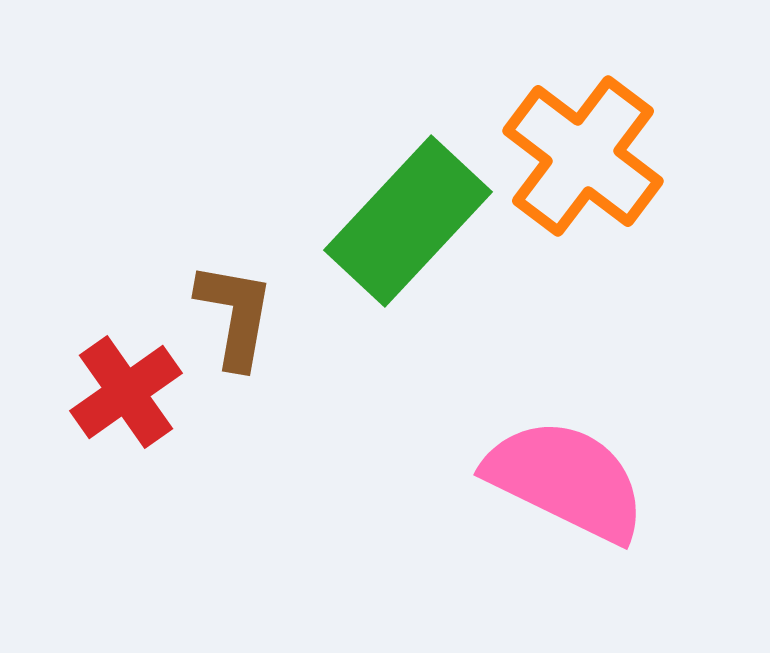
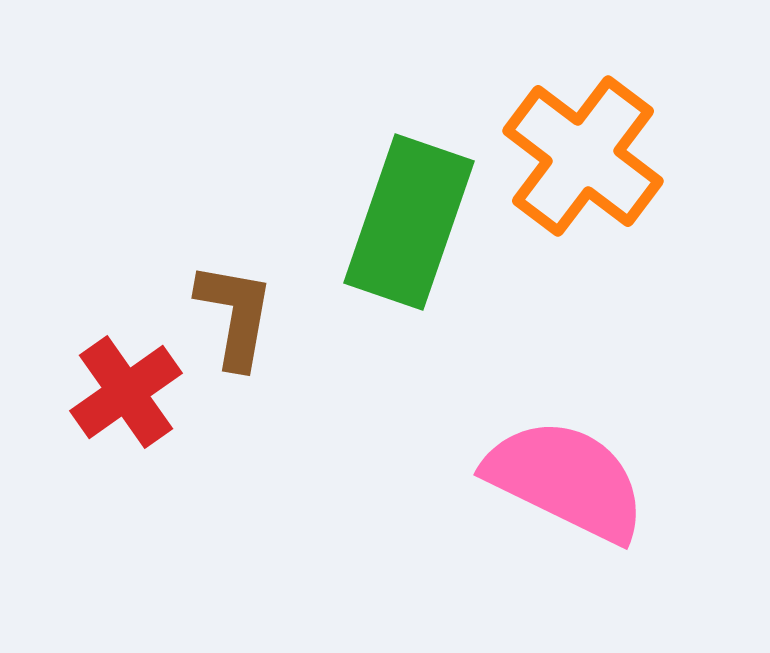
green rectangle: moved 1 px right, 1 px down; rotated 24 degrees counterclockwise
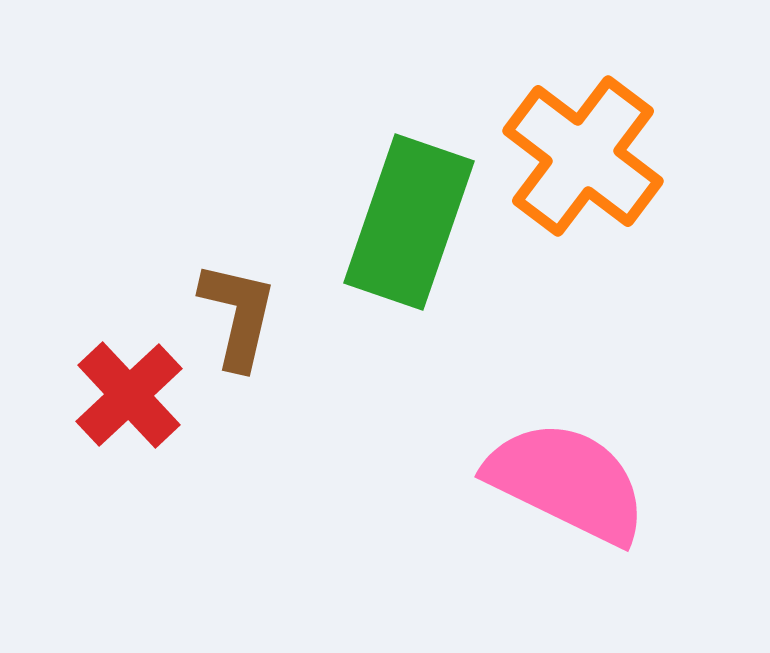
brown L-shape: moved 3 px right; rotated 3 degrees clockwise
red cross: moved 3 px right, 3 px down; rotated 8 degrees counterclockwise
pink semicircle: moved 1 px right, 2 px down
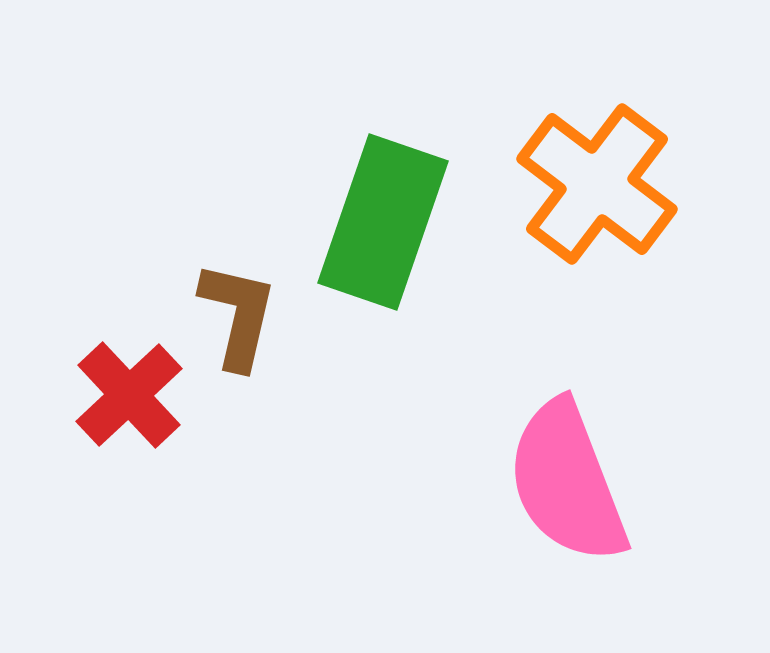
orange cross: moved 14 px right, 28 px down
green rectangle: moved 26 px left
pink semicircle: rotated 137 degrees counterclockwise
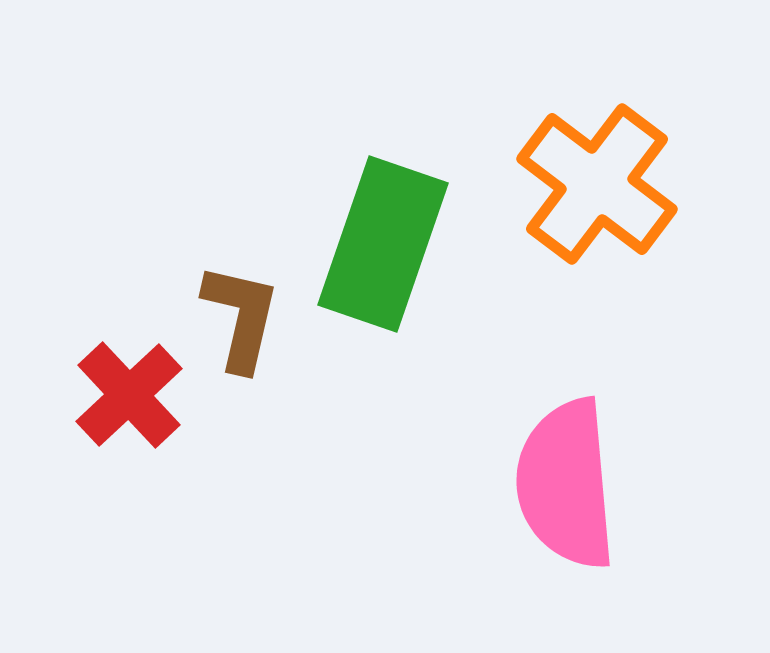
green rectangle: moved 22 px down
brown L-shape: moved 3 px right, 2 px down
pink semicircle: moved 1 px left, 2 px down; rotated 16 degrees clockwise
